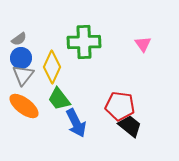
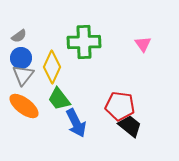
gray semicircle: moved 3 px up
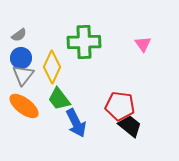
gray semicircle: moved 1 px up
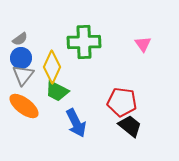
gray semicircle: moved 1 px right, 4 px down
green trapezoid: moved 2 px left, 8 px up; rotated 25 degrees counterclockwise
red pentagon: moved 2 px right, 4 px up
